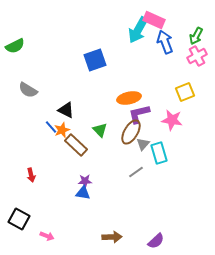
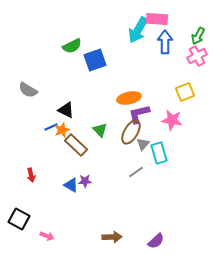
pink rectangle: moved 3 px right, 1 px up; rotated 20 degrees counterclockwise
green arrow: moved 2 px right
blue arrow: rotated 20 degrees clockwise
green semicircle: moved 57 px right
blue line: rotated 72 degrees counterclockwise
blue triangle: moved 12 px left, 8 px up; rotated 21 degrees clockwise
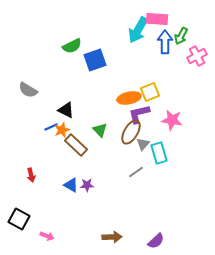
green arrow: moved 17 px left
yellow square: moved 35 px left
purple star: moved 2 px right, 4 px down
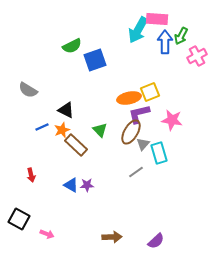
blue line: moved 9 px left
pink arrow: moved 2 px up
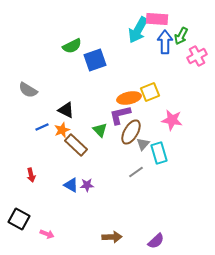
purple L-shape: moved 19 px left, 1 px down
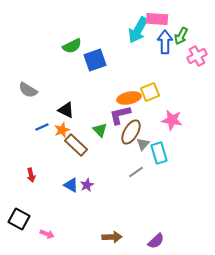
purple star: rotated 24 degrees counterclockwise
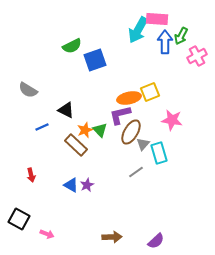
orange star: moved 23 px right
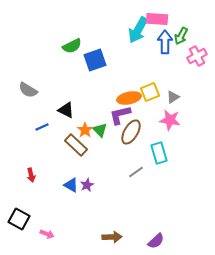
pink star: moved 2 px left
orange star: rotated 14 degrees counterclockwise
gray triangle: moved 30 px right, 47 px up; rotated 16 degrees clockwise
